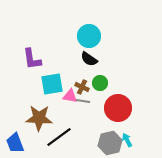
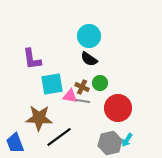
cyan arrow: rotated 120 degrees counterclockwise
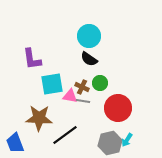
black line: moved 6 px right, 2 px up
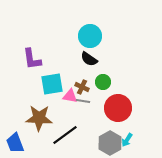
cyan circle: moved 1 px right
green circle: moved 3 px right, 1 px up
gray hexagon: rotated 15 degrees counterclockwise
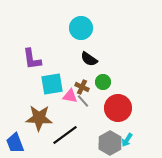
cyan circle: moved 9 px left, 8 px up
gray line: rotated 40 degrees clockwise
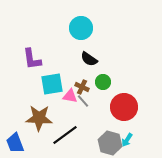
red circle: moved 6 px right, 1 px up
gray hexagon: rotated 15 degrees counterclockwise
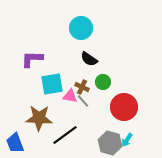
purple L-shape: rotated 100 degrees clockwise
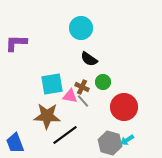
purple L-shape: moved 16 px left, 16 px up
brown star: moved 8 px right, 2 px up
cyan arrow: rotated 24 degrees clockwise
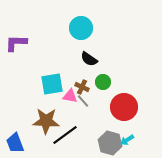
brown star: moved 1 px left, 5 px down
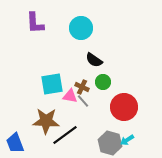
purple L-shape: moved 19 px right, 20 px up; rotated 95 degrees counterclockwise
black semicircle: moved 5 px right, 1 px down
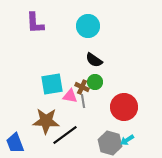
cyan circle: moved 7 px right, 2 px up
green circle: moved 8 px left
gray line: rotated 32 degrees clockwise
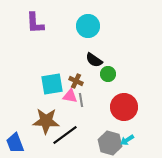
green circle: moved 13 px right, 8 px up
brown cross: moved 6 px left, 6 px up
gray line: moved 2 px left, 1 px up
